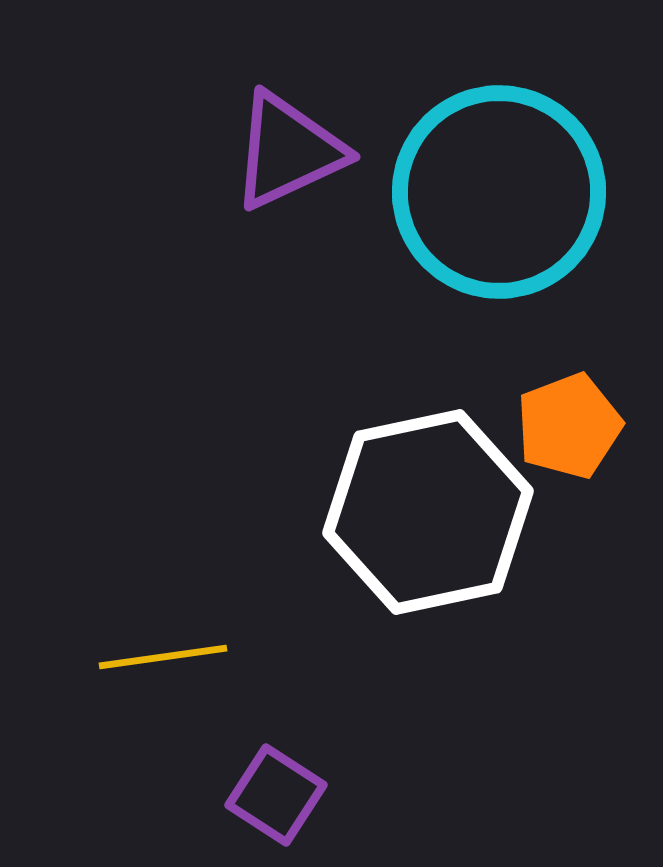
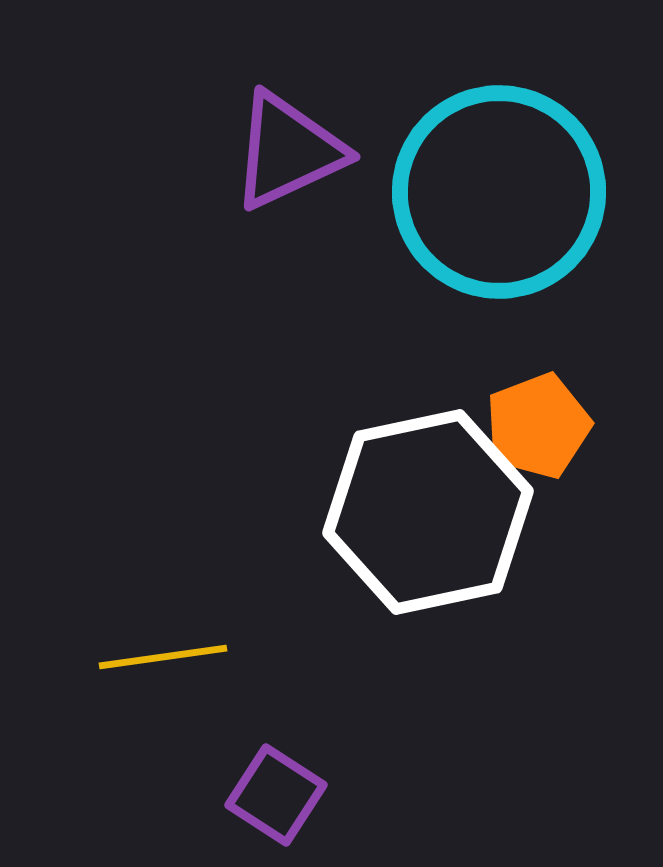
orange pentagon: moved 31 px left
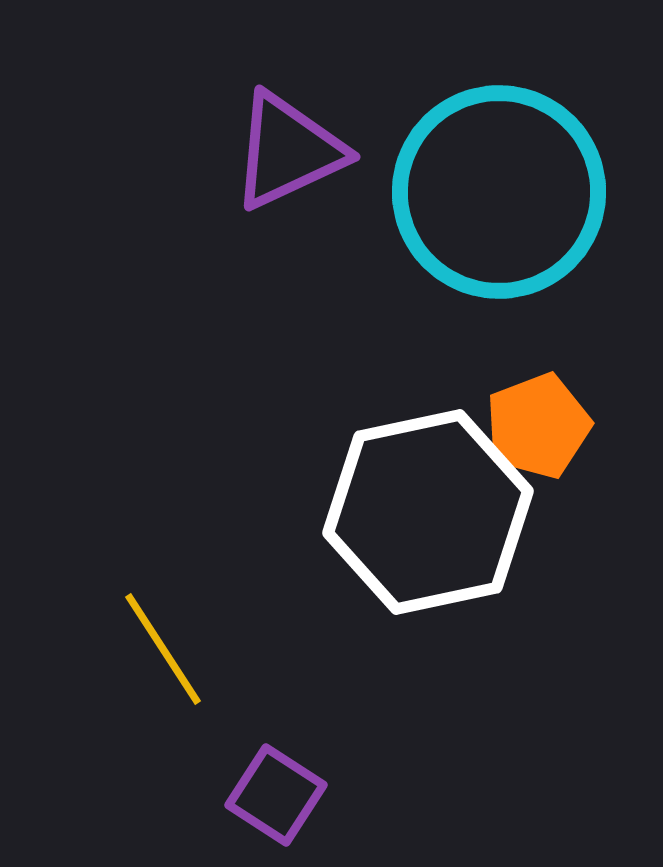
yellow line: moved 8 px up; rotated 65 degrees clockwise
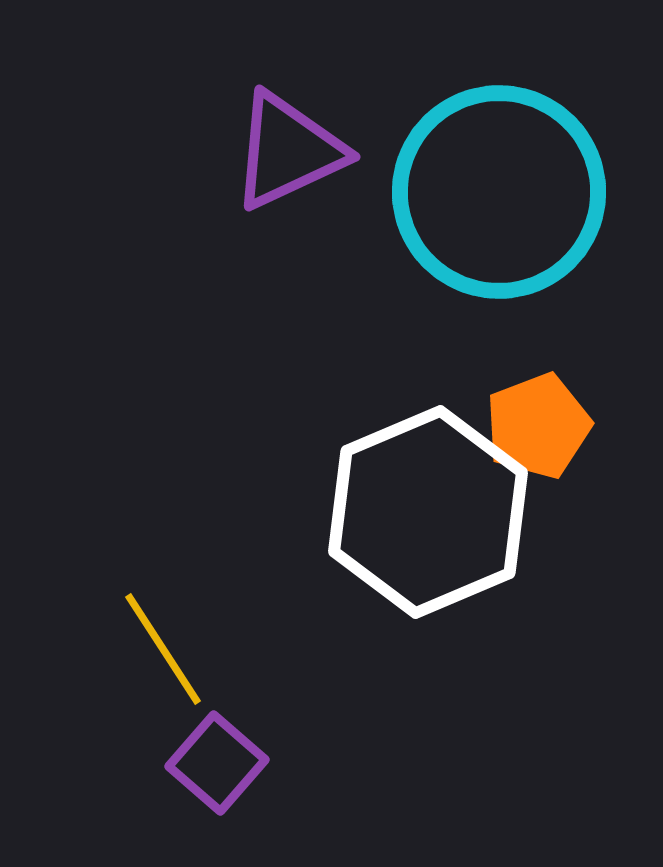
white hexagon: rotated 11 degrees counterclockwise
purple square: moved 59 px left, 32 px up; rotated 8 degrees clockwise
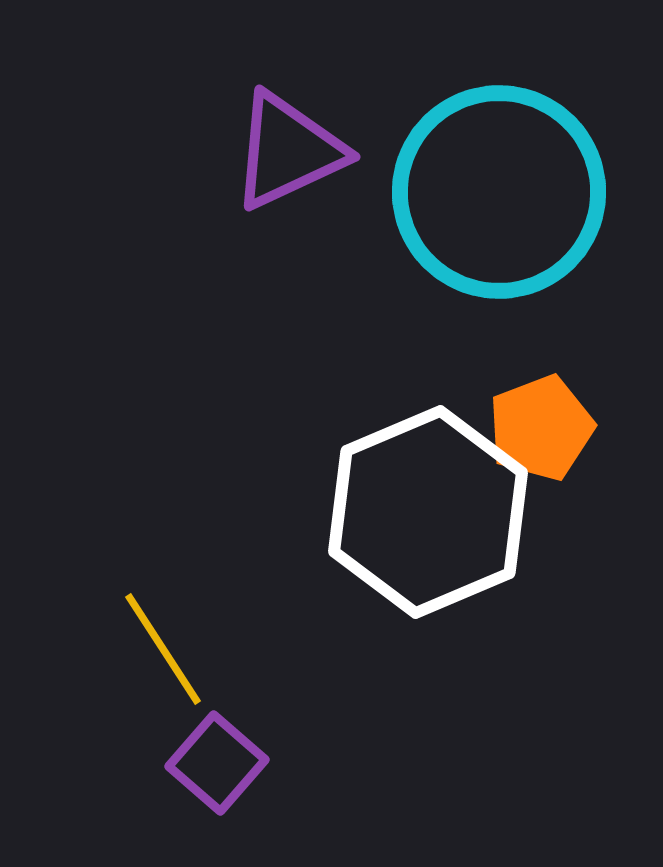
orange pentagon: moved 3 px right, 2 px down
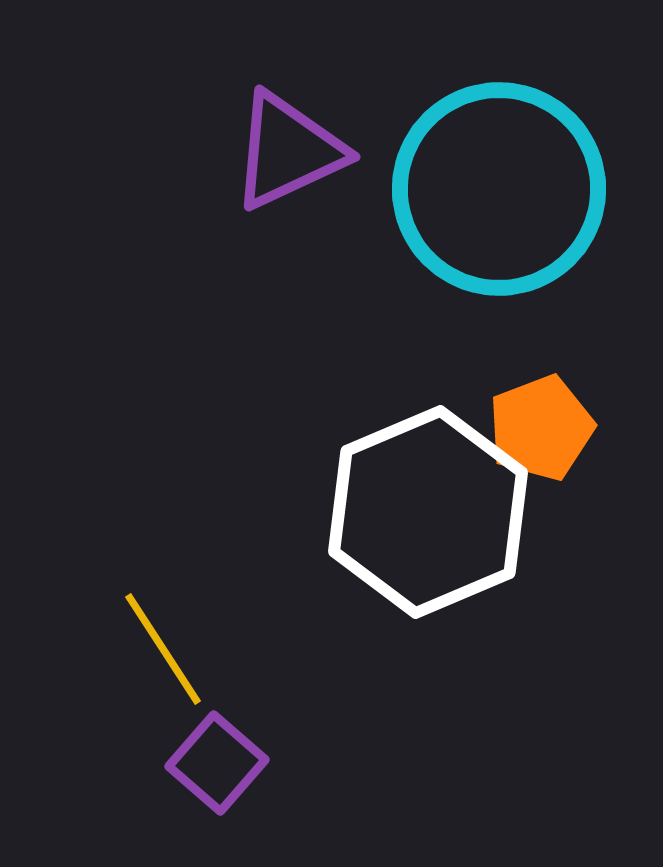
cyan circle: moved 3 px up
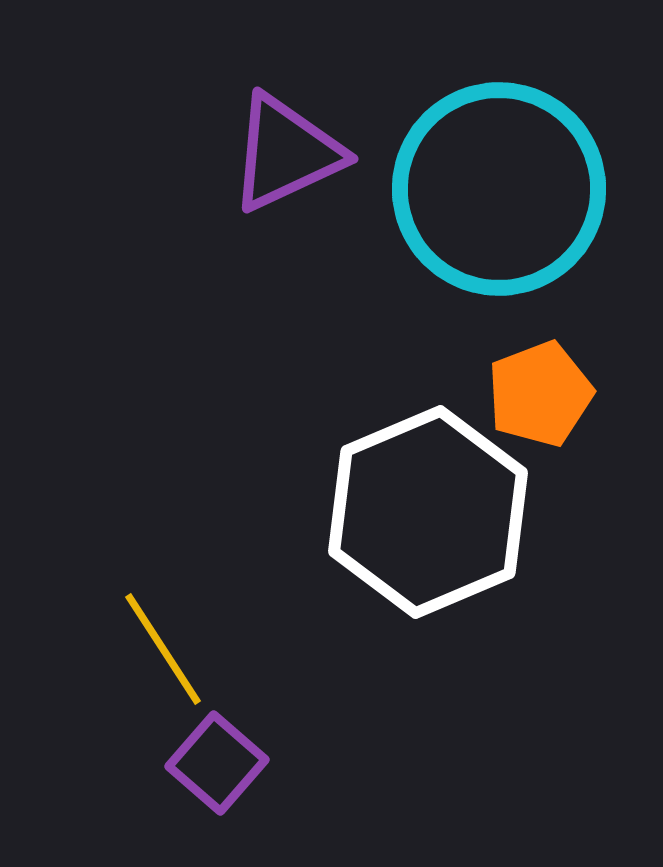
purple triangle: moved 2 px left, 2 px down
orange pentagon: moved 1 px left, 34 px up
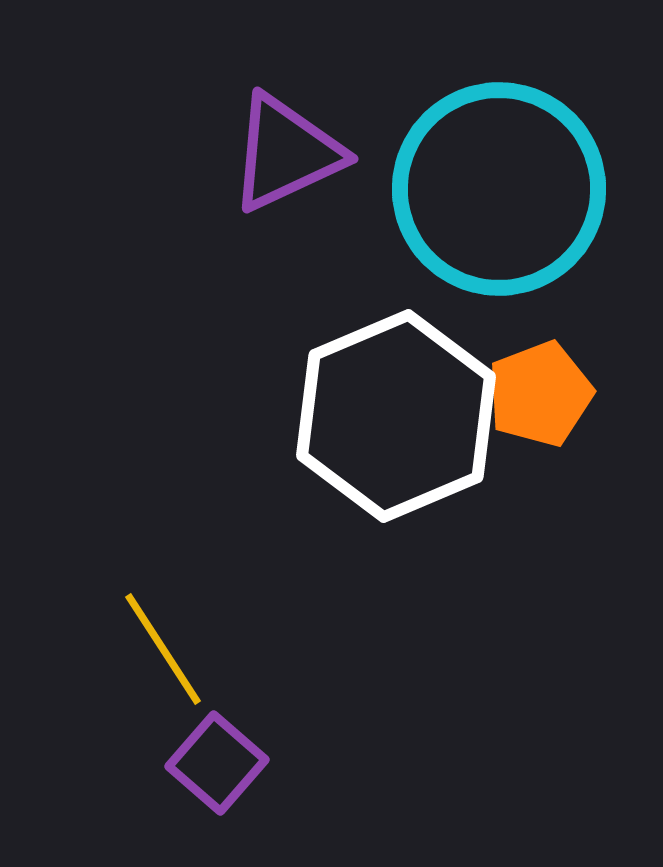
white hexagon: moved 32 px left, 96 px up
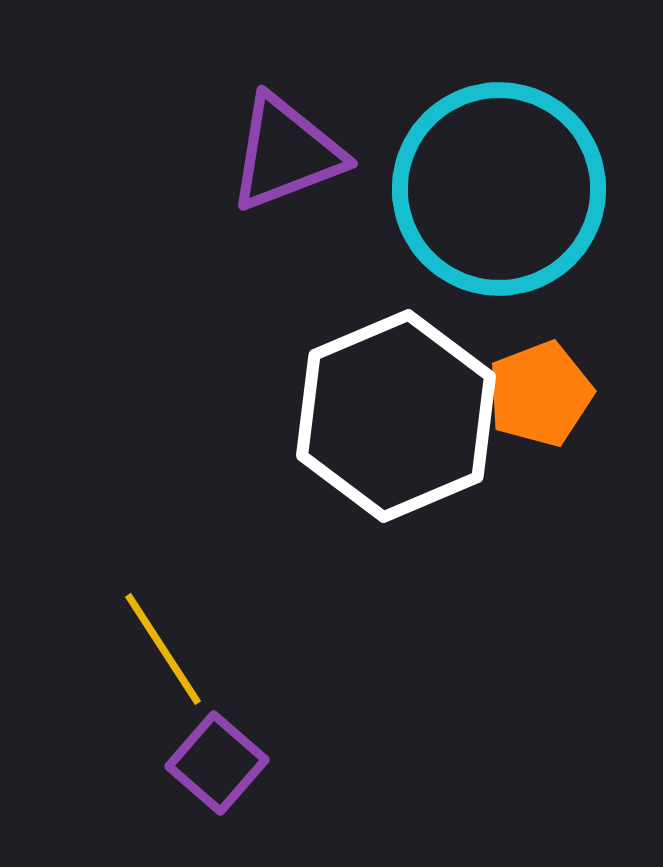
purple triangle: rotated 4 degrees clockwise
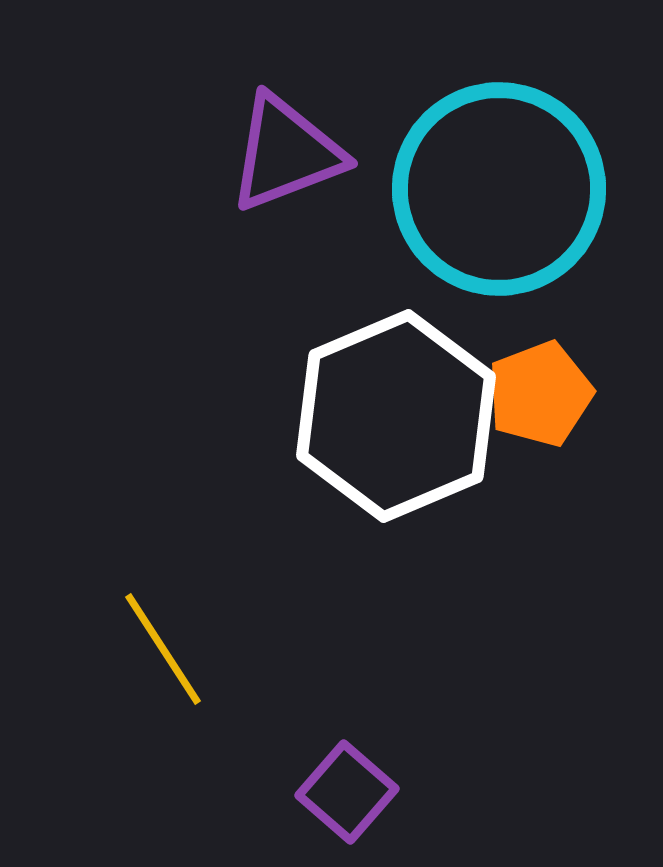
purple square: moved 130 px right, 29 px down
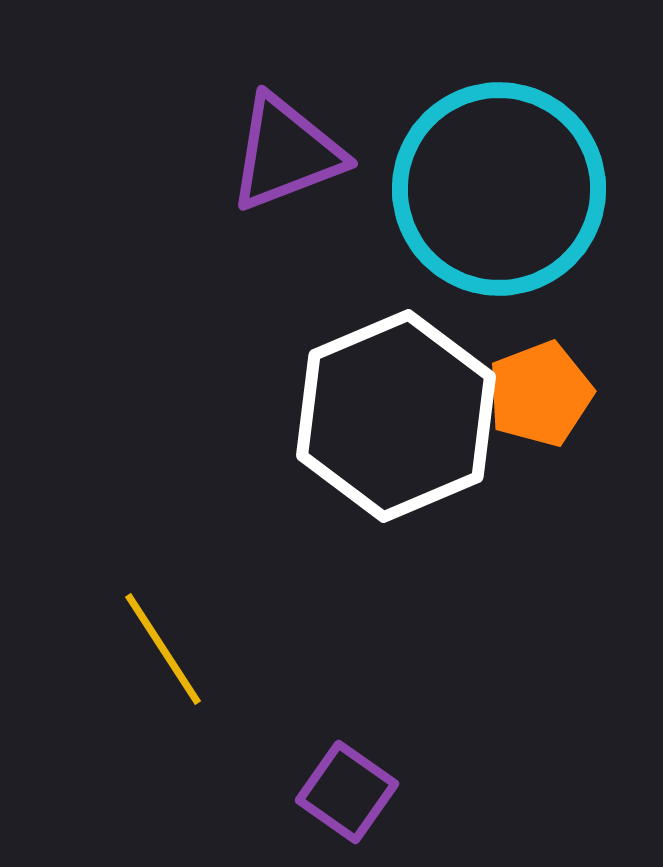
purple square: rotated 6 degrees counterclockwise
